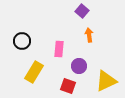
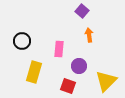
yellow rectangle: rotated 15 degrees counterclockwise
yellow triangle: rotated 20 degrees counterclockwise
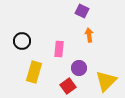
purple square: rotated 16 degrees counterclockwise
purple circle: moved 2 px down
red square: rotated 35 degrees clockwise
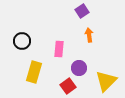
purple square: rotated 32 degrees clockwise
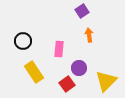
black circle: moved 1 px right
yellow rectangle: rotated 50 degrees counterclockwise
red square: moved 1 px left, 2 px up
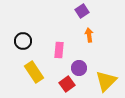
pink rectangle: moved 1 px down
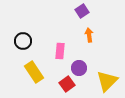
pink rectangle: moved 1 px right, 1 px down
yellow triangle: moved 1 px right
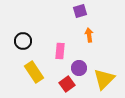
purple square: moved 2 px left; rotated 16 degrees clockwise
yellow triangle: moved 3 px left, 2 px up
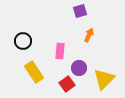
orange arrow: rotated 32 degrees clockwise
